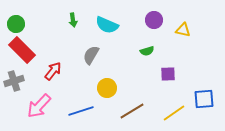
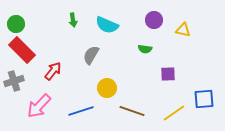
green semicircle: moved 2 px left, 2 px up; rotated 24 degrees clockwise
brown line: rotated 50 degrees clockwise
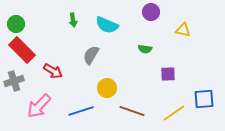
purple circle: moved 3 px left, 8 px up
red arrow: rotated 84 degrees clockwise
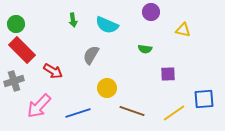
blue line: moved 3 px left, 2 px down
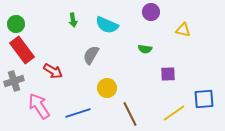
red rectangle: rotated 8 degrees clockwise
pink arrow: rotated 104 degrees clockwise
brown line: moved 2 px left, 3 px down; rotated 45 degrees clockwise
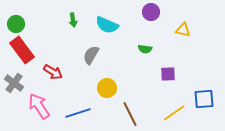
red arrow: moved 1 px down
gray cross: moved 2 px down; rotated 36 degrees counterclockwise
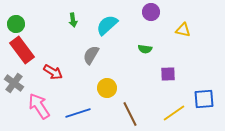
cyan semicircle: rotated 115 degrees clockwise
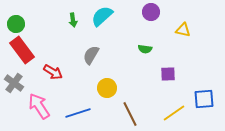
cyan semicircle: moved 5 px left, 9 px up
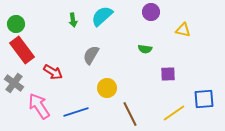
blue line: moved 2 px left, 1 px up
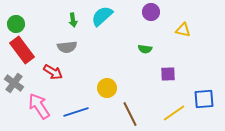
gray semicircle: moved 24 px left, 8 px up; rotated 126 degrees counterclockwise
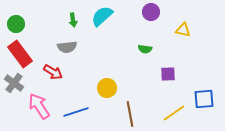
red rectangle: moved 2 px left, 4 px down
brown line: rotated 15 degrees clockwise
